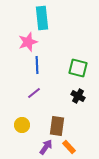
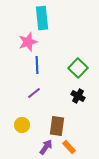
green square: rotated 30 degrees clockwise
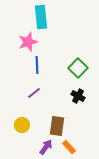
cyan rectangle: moved 1 px left, 1 px up
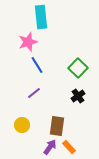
blue line: rotated 30 degrees counterclockwise
black cross: rotated 24 degrees clockwise
purple arrow: moved 4 px right
